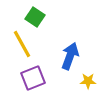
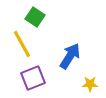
blue arrow: rotated 12 degrees clockwise
yellow star: moved 2 px right, 3 px down
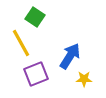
yellow line: moved 1 px left, 1 px up
purple square: moved 3 px right, 4 px up
yellow star: moved 6 px left, 5 px up
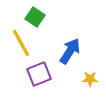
blue arrow: moved 5 px up
purple square: moved 3 px right
yellow star: moved 6 px right
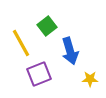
green square: moved 12 px right, 9 px down; rotated 18 degrees clockwise
blue arrow: rotated 132 degrees clockwise
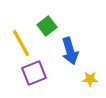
purple square: moved 5 px left, 1 px up
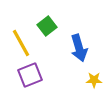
blue arrow: moved 9 px right, 3 px up
purple square: moved 4 px left, 2 px down
yellow star: moved 4 px right, 1 px down
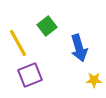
yellow line: moved 3 px left
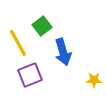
green square: moved 5 px left
blue arrow: moved 16 px left, 4 px down
